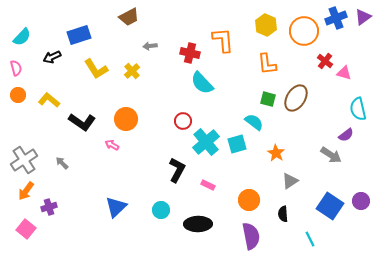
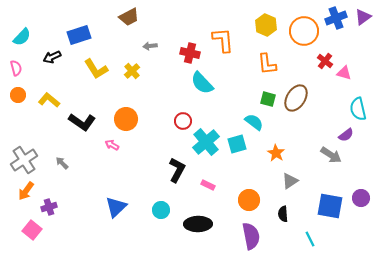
purple circle at (361, 201): moved 3 px up
blue square at (330, 206): rotated 24 degrees counterclockwise
pink square at (26, 229): moved 6 px right, 1 px down
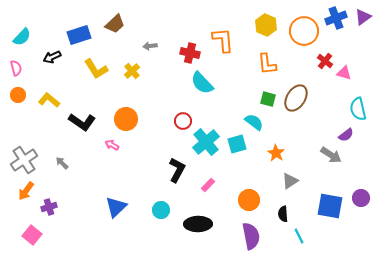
brown trapezoid at (129, 17): moved 14 px left, 7 px down; rotated 15 degrees counterclockwise
pink rectangle at (208, 185): rotated 72 degrees counterclockwise
pink square at (32, 230): moved 5 px down
cyan line at (310, 239): moved 11 px left, 3 px up
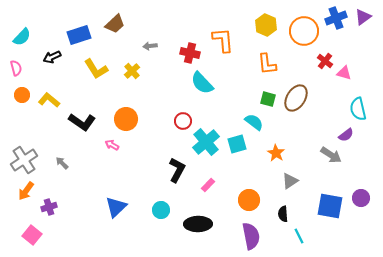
orange circle at (18, 95): moved 4 px right
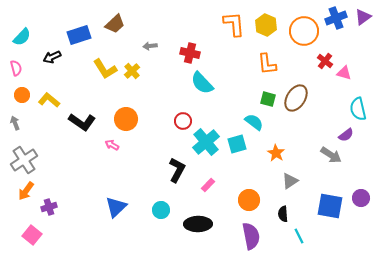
orange L-shape at (223, 40): moved 11 px right, 16 px up
yellow L-shape at (96, 69): moved 9 px right
gray arrow at (62, 163): moved 47 px left, 40 px up; rotated 24 degrees clockwise
